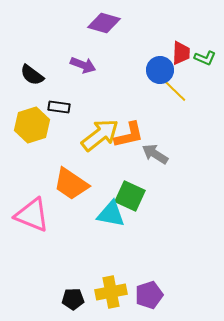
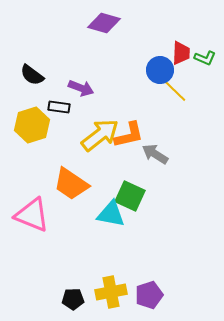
purple arrow: moved 2 px left, 23 px down
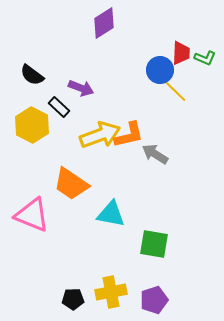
purple diamond: rotated 48 degrees counterclockwise
black rectangle: rotated 35 degrees clockwise
yellow hexagon: rotated 16 degrees counterclockwise
yellow arrow: rotated 18 degrees clockwise
green square: moved 24 px right, 48 px down; rotated 16 degrees counterclockwise
purple pentagon: moved 5 px right, 5 px down
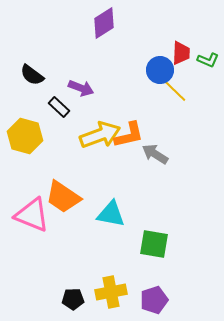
green L-shape: moved 3 px right, 2 px down
yellow hexagon: moved 7 px left, 11 px down; rotated 12 degrees counterclockwise
orange trapezoid: moved 8 px left, 13 px down
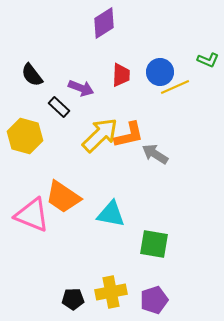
red trapezoid: moved 60 px left, 22 px down
blue circle: moved 2 px down
black semicircle: rotated 15 degrees clockwise
yellow line: moved 1 px right, 3 px up; rotated 68 degrees counterclockwise
yellow arrow: rotated 24 degrees counterclockwise
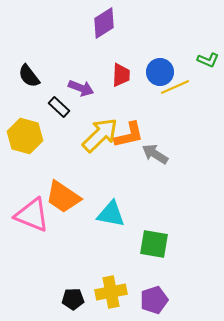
black semicircle: moved 3 px left, 1 px down
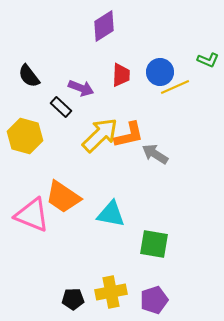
purple diamond: moved 3 px down
black rectangle: moved 2 px right
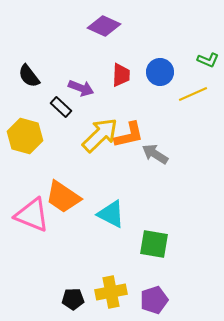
purple diamond: rotated 56 degrees clockwise
yellow line: moved 18 px right, 7 px down
cyan triangle: rotated 16 degrees clockwise
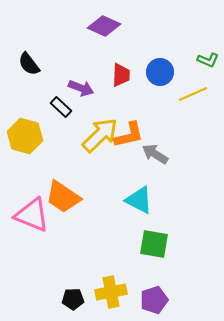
black semicircle: moved 12 px up
cyan triangle: moved 28 px right, 14 px up
